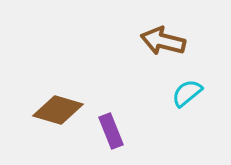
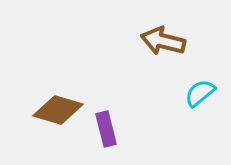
cyan semicircle: moved 13 px right
purple rectangle: moved 5 px left, 2 px up; rotated 8 degrees clockwise
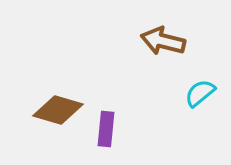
purple rectangle: rotated 20 degrees clockwise
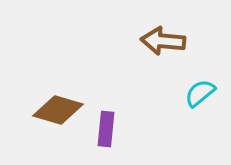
brown arrow: rotated 9 degrees counterclockwise
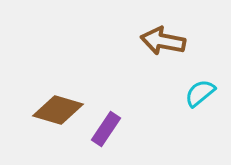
brown arrow: rotated 6 degrees clockwise
purple rectangle: rotated 28 degrees clockwise
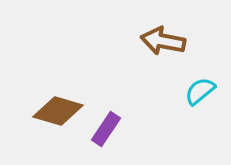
cyan semicircle: moved 2 px up
brown diamond: moved 1 px down
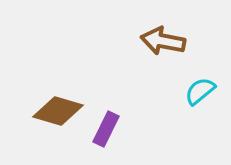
purple rectangle: rotated 8 degrees counterclockwise
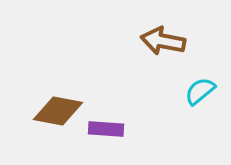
brown diamond: rotated 6 degrees counterclockwise
purple rectangle: rotated 68 degrees clockwise
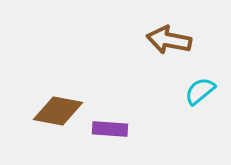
brown arrow: moved 6 px right, 1 px up
purple rectangle: moved 4 px right
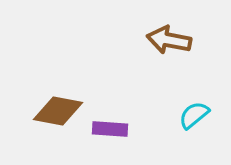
cyan semicircle: moved 6 px left, 24 px down
